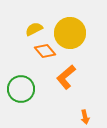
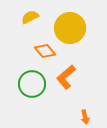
yellow semicircle: moved 4 px left, 12 px up
yellow circle: moved 5 px up
green circle: moved 11 px right, 5 px up
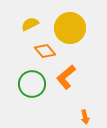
yellow semicircle: moved 7 px down
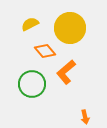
orange L-shape: moved 5 px up
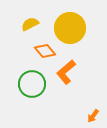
orange arrow: moved 8 px right, 1 px up; rotated 48 degrees clockwise
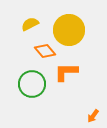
yellow circle: moved 1 px left, 2 px down
orange L-shape: rotated 40 degrees clockwise
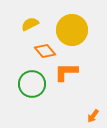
yellow circle: moved 3 px right
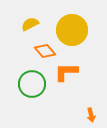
orange arrow: moved 2 px left, 1 px up; rotated 48 degrees counterclockwise
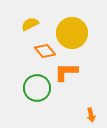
yellow circle: moved 3 px down
green circle: moved 5 px right, 4 px down
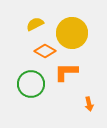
yellow semicircle: moved 5 px right
orange diamond: rotated 20 degrees counterclockwise
green circle: moved 6 px left, 4 px up
orange arrow: moved 2 px left, 11 px up
